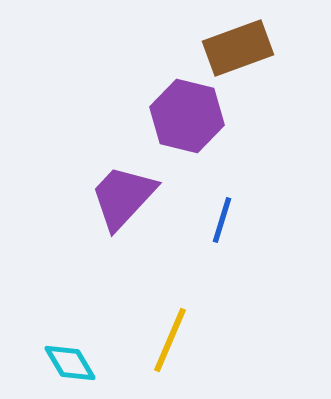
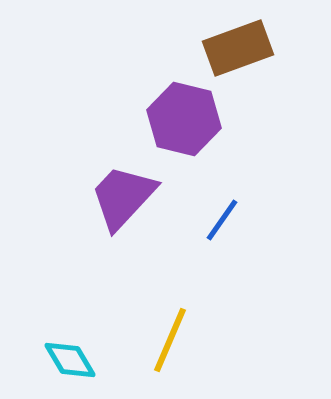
purple hexagon: moved 3 px left, 3 px down
blue line: rotated 18 degrees clockwise
cyan diamond: moved 3 px up
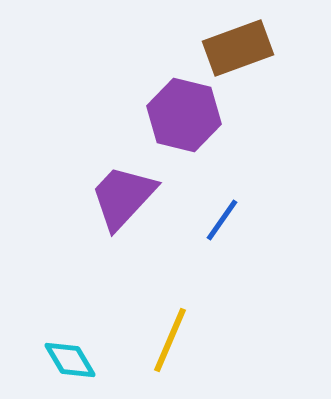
purple hexagon: moved 4 px up
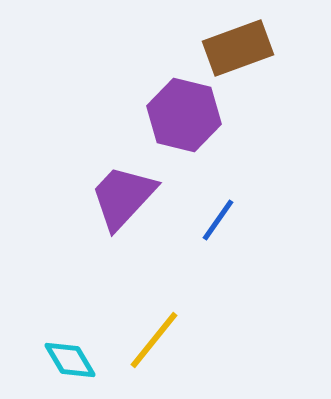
blue line: moved 4 px left
yellow line: moved 16 px left; rotated 16 degrees clockwise
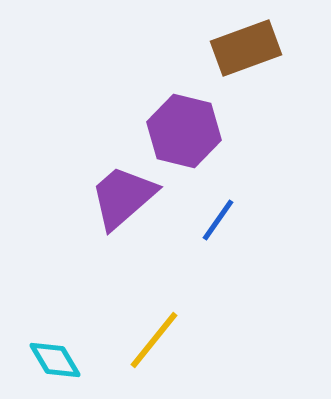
brown rectangle: moved 8 px right
purple hexagon: moved 16 px down
purple trapezoid: rotated 6 degrees clockwise
cyan diamond: moved 15 px left
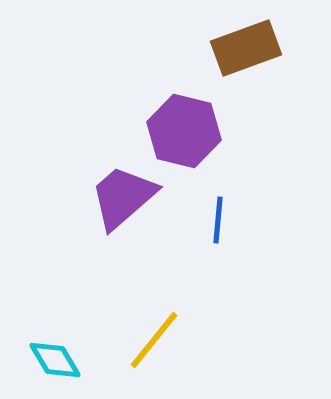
blue line: rotated 30 degrees counterclockwise
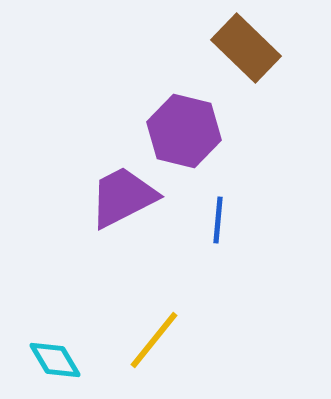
brown rectangle: rotated 64 degrees clockwise
purple trapezoid: rotated 14 degrees clockwise
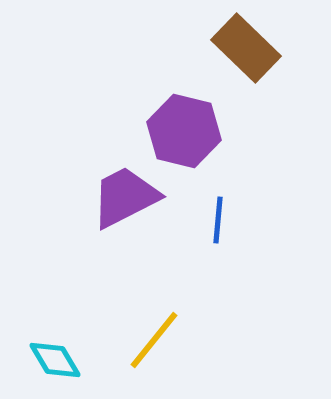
purple trapezoid: moved 2 px right
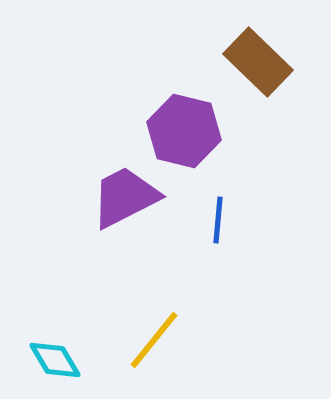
brown rectangle: moved 12 px right, 14 px down
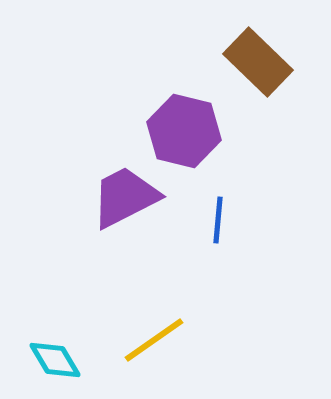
yellow line: rotated 16 degrees clockwise
